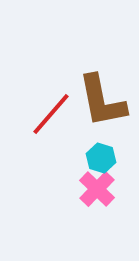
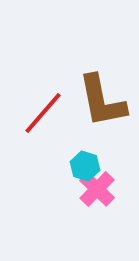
red line: moved 8 px left, 1 px up
cyan hexagon: moved 16 px left, 8 px down
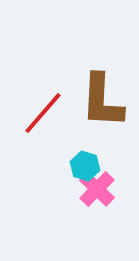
brown L-shape: rotated 14 degrees clockwise
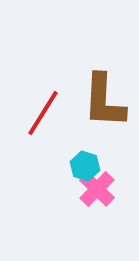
brown L-shape: moved 2 px right
red line: rotated 9 degrees counterclockwise
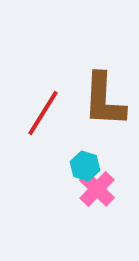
brown L-shape: moved 1 px up
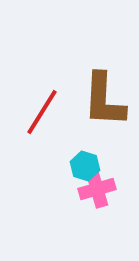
red line: moved 1 px left, 1 px up
pink cross: rotated 30 degrees clockwise
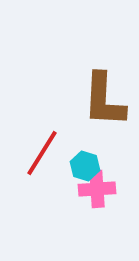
red line: moved 41 px down
pink cross: rotated 12 degrees clockwise
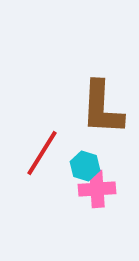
brown L-shape: moved 2 px left, 8 px down
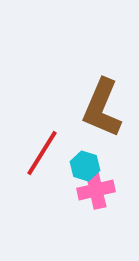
brown L-shape: rotated 20 degrees clockwise
pink cross: moved 1 px left, 1 px down; rotated 9 degrees counterclockwise
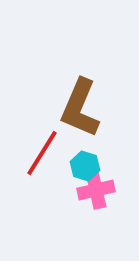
brown L-shape: moved 22 px left
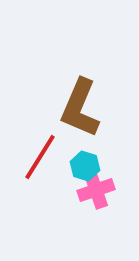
red line: moved 2 px left, 4 px down
pink cross: rotated 6 degrees counterclockwise
